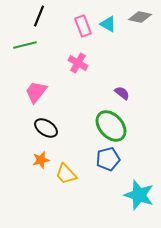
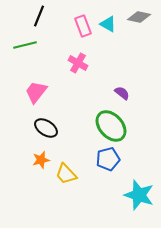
gray diamond: moved 1 px left
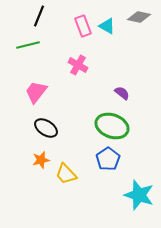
cyan triangle: moved 1 px left, 2 px down
green line: moved 3 px right
pink cross: moved 2 px down
green ellipse: moved 1 px right; rotated 28 degrees counterclockwise
blue pentagon: rotated 20 degrees counterclockwise
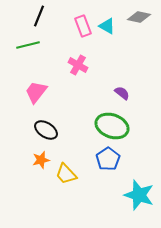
black ellipse: moved 2 px down
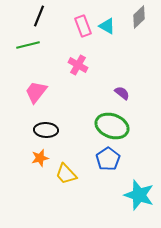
gray diamond: rotated 55 degrees counterclockwise
black ellipse: rotated 30 degrees counterclockwise
orange star: moved 1 px left, 2 px up
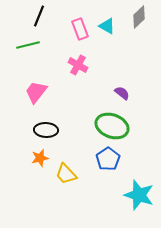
pink rectangle: moved 3 px left, 3 px down
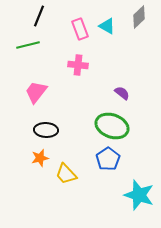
pink cross: rotated 24 degrees counterclockwise
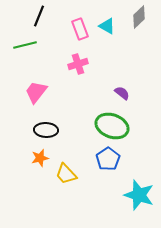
green line: moved 3 px left
pink cross: moved 1 px up; rotated 24 degrees counterclockwise
